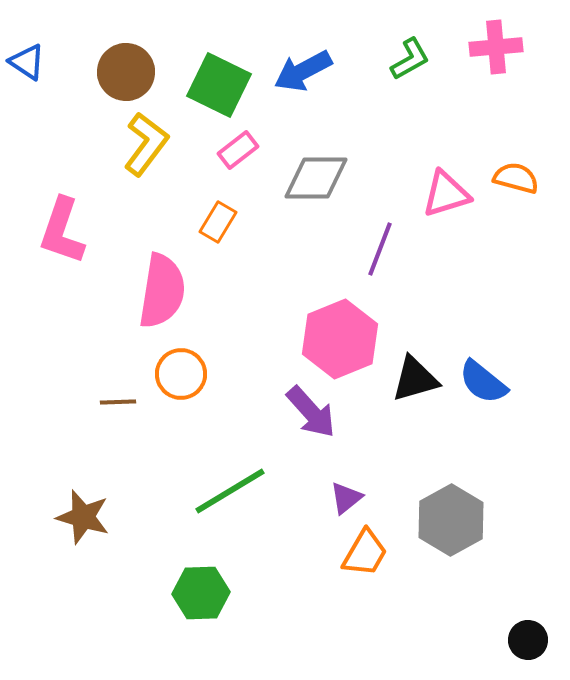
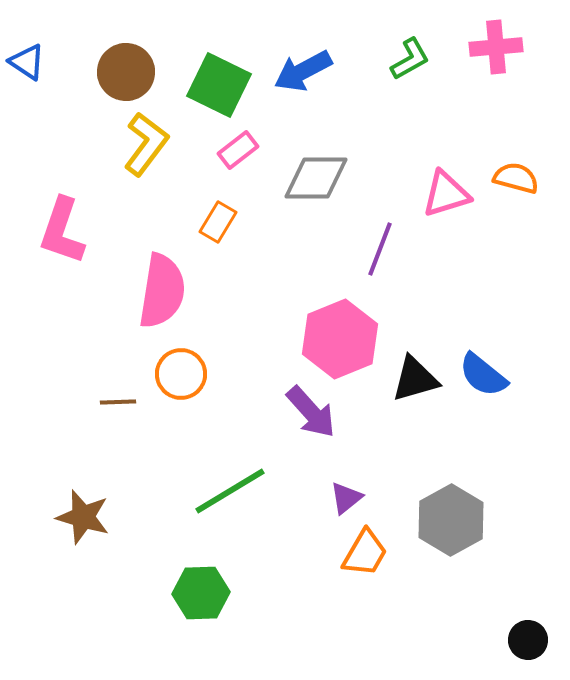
blue semicircle: moved 7 px up
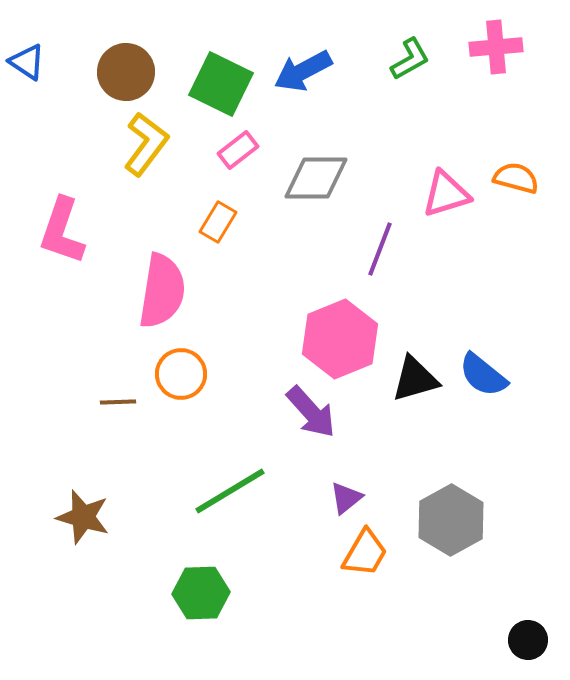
green square: moved 2 px right, 1 px up
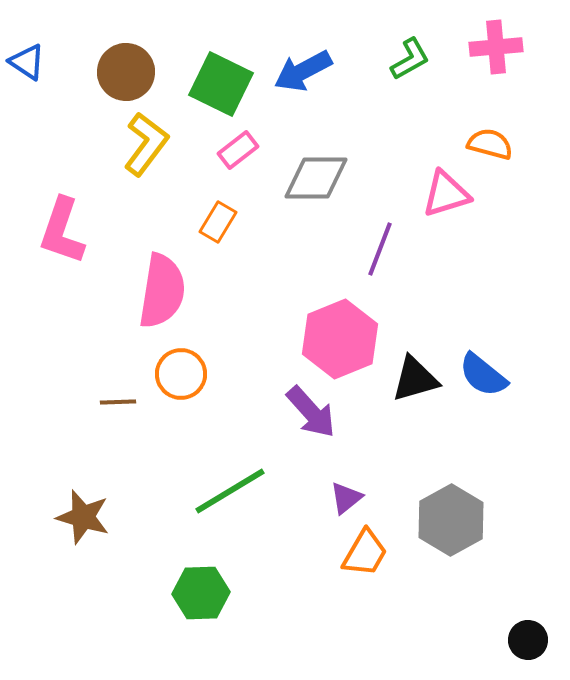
orange semicircle: moved 26 px left, 34 px up
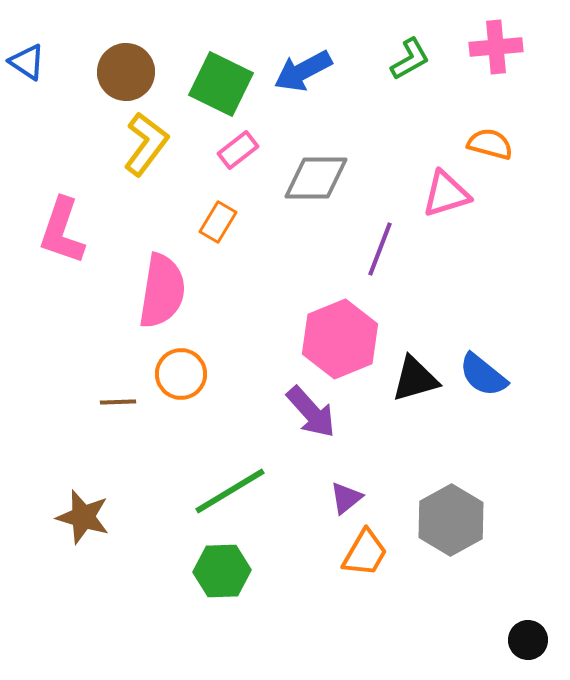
green hexagon: moved 21 px right, 22 px up
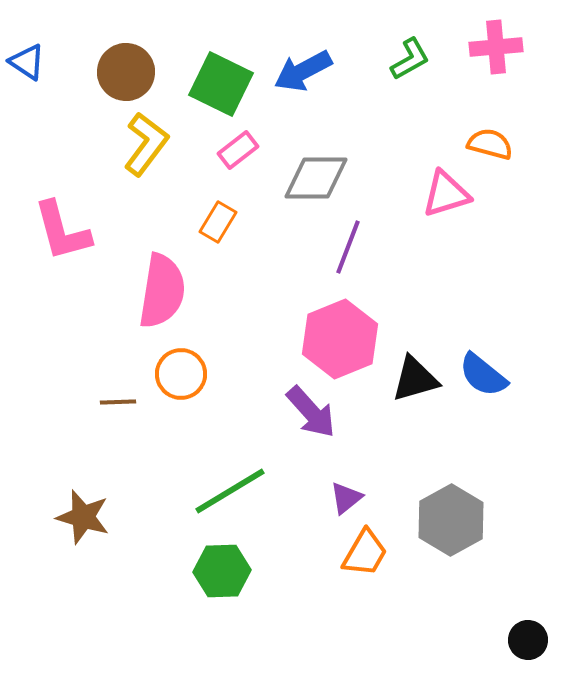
pink L-shape: rotated 34 degrees counterclockwise
purple line: moved 32 px left, 2 px up
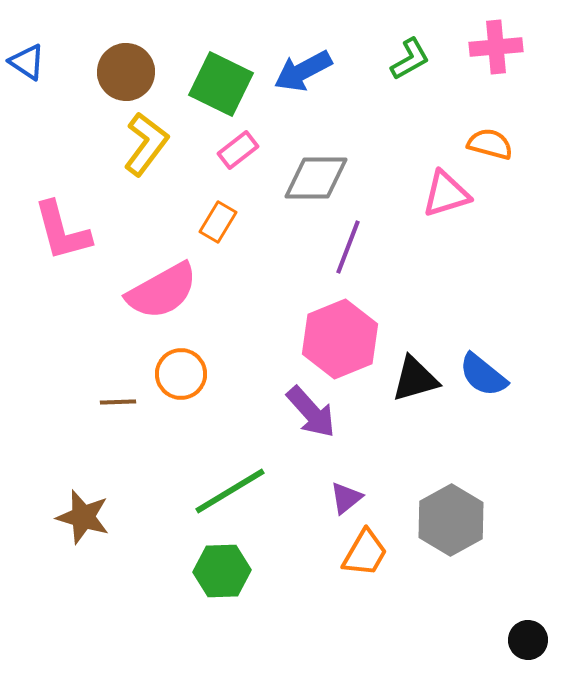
pink semicircle: rotated 52 degrees clockwise
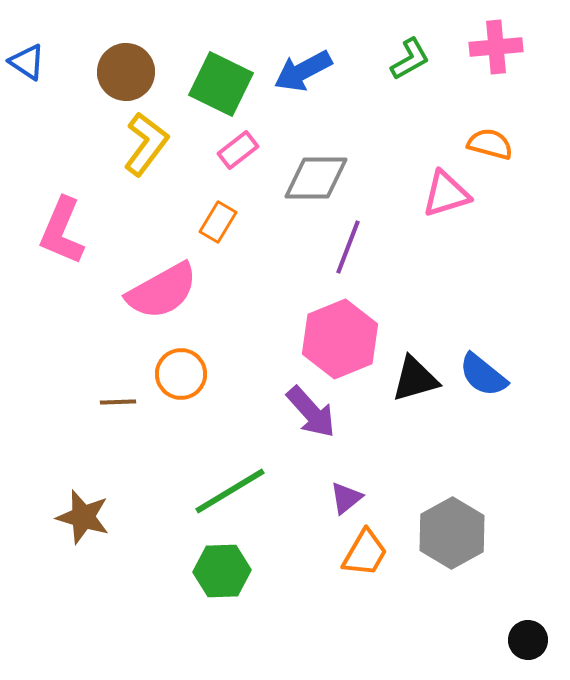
pink L-shape: rotated 38 degrees clockwise
gray hexagon: moved 1 px right, 13 px down
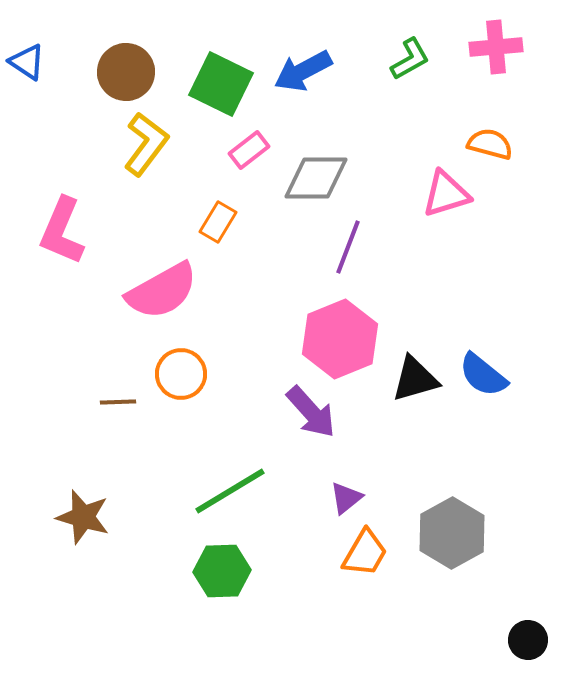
pink rectangle: moved 11 px right
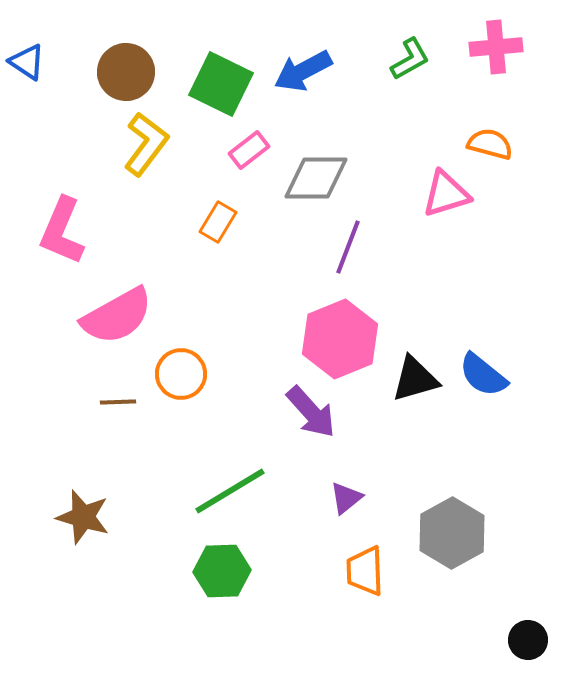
pink semicircle: moved 45 px left, 25 px down
orange trapezoid: moved 18 px down; rotated 148 degrees clockwise
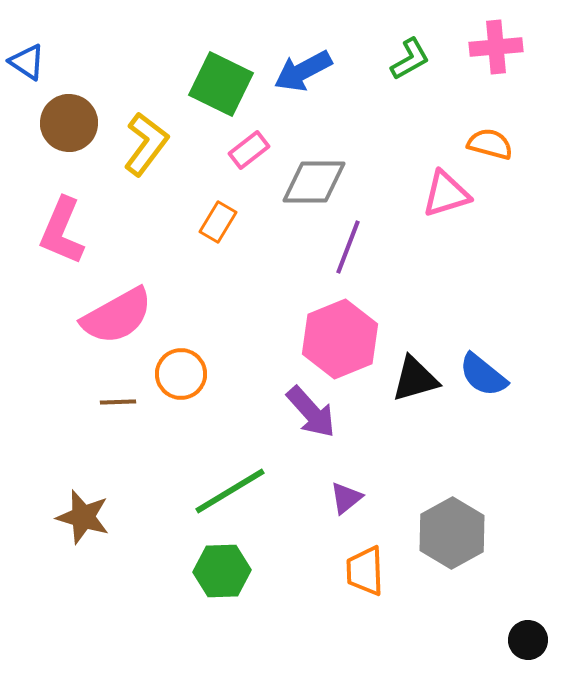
brown circle: moved 57 px left, 51 px down
gray diamond: moved 2 px left, 4 px down
